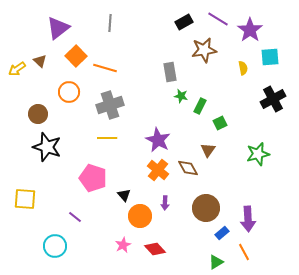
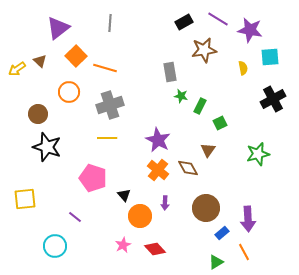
purple star at (250, 30): rotated 25 degrees counterclockwise
yellow square at (25, 199): rotated 10 degrees counterclockwise
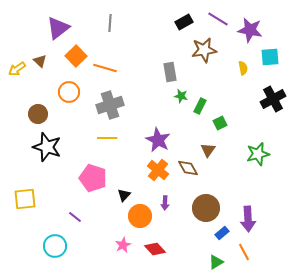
black triangle at (124, 195): rotated 24 degrees clockwise
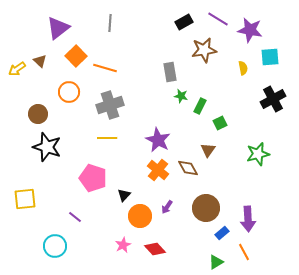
purple arrow at (165, 203): moved 2 px right, 4 px down; rotated 32 degrees clockwise
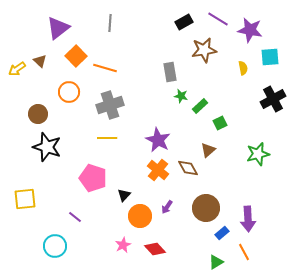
green rectangle at (200, 106): rotated 21 degrees clockwise
brown triangle at (208, 150): rotated 14 degrees clockwise
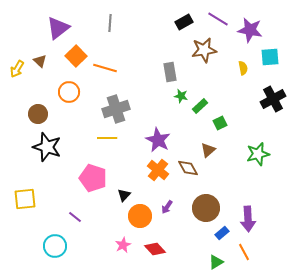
yellow arrow at (17, 69): rotated 24 degrees counterclockwise
gray cross at (110, 105): moved 6 px right, 4 px down
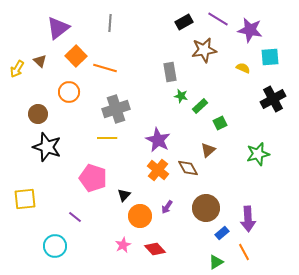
yellow semicircle at (243, 68): rotated 56 degrees counterclockwise
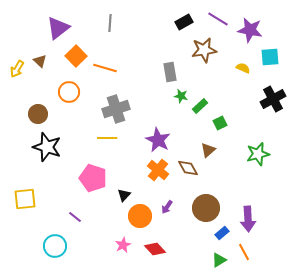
green triangle at (216, 262): moved 3 px right, 2 px up
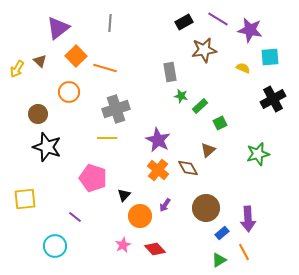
purple arrow at (167, 207): moved 2 px left, 2 px up
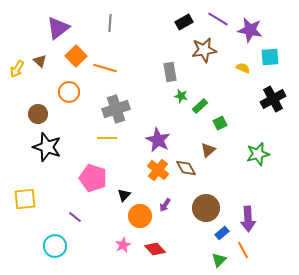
brown diamond at (188, 168): moved 2 px left
orange line at (244, 252): moved 1 px left, 2 px up
green triangle at (219, 260): rotated 14 degrees counterclockwise
